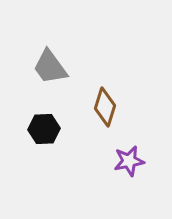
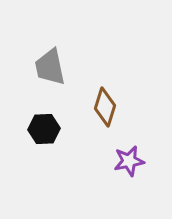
gray trapezoid: rotated 24 degrees clockwise
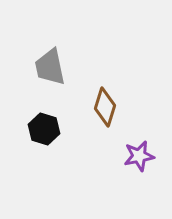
black hexagon: rotated 20 degrees clockwise
purple star: moved 10 px right, 5 px up
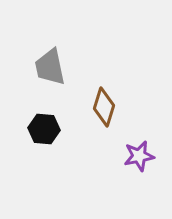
brown diamond: moved 1 px left
black hexagon: rotated 12 degrees counterclockwise
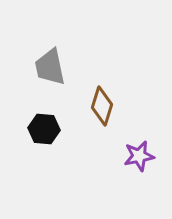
brown diamond: moved 2 px left, 1 px up
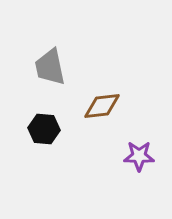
brown diamond: rotated 66 degrees clockwise
purple star: rotated 12 degrees clockwise
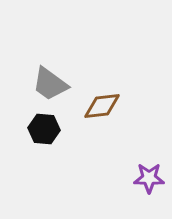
gray trapezoid: moved 17 px down; rotated 42 degrees counterclockwise
purple star: moved 10 px right, 22 px down
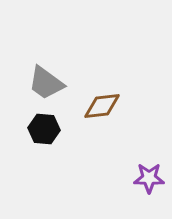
gray trapezoid: moved 4 px left, 1 px up
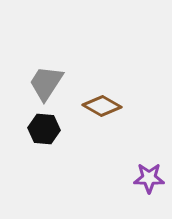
gray trapezoid: rotated 87 degrees clockwise
brown diamond: rotated 36 degrees clockwise
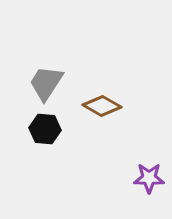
black hexagon: moved 1 px right
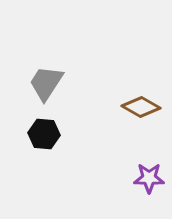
brown diamond: moved 39 px right, 1 px down
black hexagon: moved 1 px left, 5 px down
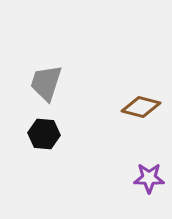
gray trapezoid: rotated 15 degrees counterclockwise
brown diamond: rotated 15 degrees counterclockwise
